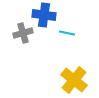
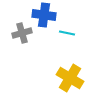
gray cross: moved 1 px left
yellow cross: moved 4 px left, 2 px up; rotated 8 degrees counterclockwise
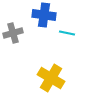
gray cross: moved 9 px left
yellow cross: moved 19 px left
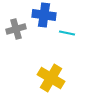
gray cross: moved 3 px right, 4 px up
